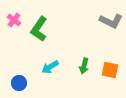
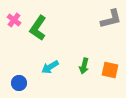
gray L-shape: moved 2 px up; rotated 40 degrees counterclockwise
green L-shape: moved 1 px left, 1 px up
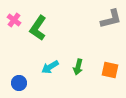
green arrow: moved 6 px left, 1 px down
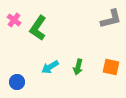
orange square: moved 1 px right, 3 px up
blue circle: moved 2 px left, 1 px up
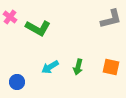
pink cross: moved 4 px left, 3 px up
green L-shape: rotated 95 degrees counterclockwise
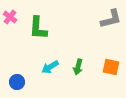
green L-shape: rotated 65 degrees clockwise
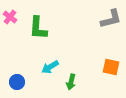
green arrow: moved 7 px left, 15 px down
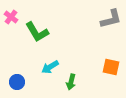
pink cross: moved 1 px right
green L-shape: moved 1 px left, 4 px down; rotated 35 degrees counterclockwise
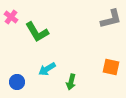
cyan arrow: moved 3 px left, 2 px down
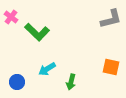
green L-shape: rotated 15 degrees counterclockwise
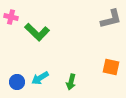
pink cross: rotated 24 degrees counterclockwise
cyan arrow: moved 7 px left, 9 px down
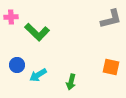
pink cross: rotated 16 degrees counterclockwise
cyan arrow: moved 2 px left, 3 px up
blue circle: moved 17 px up
